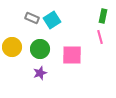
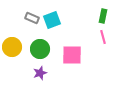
cyan square: rotated 12 degrees clockwise
pink line: moved 3 px right
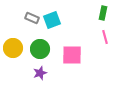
green rectangle: moved 3 px up
pink line: moved 2 px right
yellow circle: moved 1 px right, 1 px down
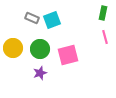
pink square: moved 4 px left; rotated 15 degrees counterclockwise
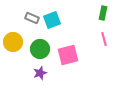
pink line: moved 1 px left, 2 px down
yellow circle: moved 6 px up
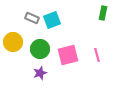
pink line: moved 7 px left, 16 px down
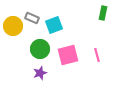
cyan square: moved 2 px right, 5 px down
yellow circle: moved 16 px up
